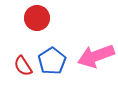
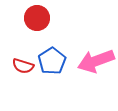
pink arrow: moved 5 px down
red semicircle: rotated 40 degrees counterclockwise
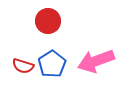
red circle: moved 11 px right, 3 px down
blue pentagon: moved 3 px down
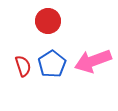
pink arrow: moved 3 px left
red semicircle: rotated 125 degrees counterclockwise
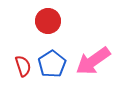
pink arrow: rotated 15 degrees counterclockwise
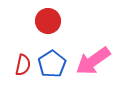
red semicircle: moved 1 px up; rotated 30 degrees clockwise
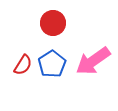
red circle: moved 5 px right, 2 px down
red semicircle: rotated 20 degrees clockwise
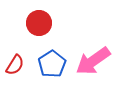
red circle: moved 14 px left
red semicircle: moved 8 px left
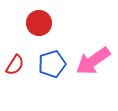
blue pentagon: rotated 16 degrees clockwise
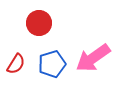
pink arrow: moved 3 px up
red semicircle: moved 1 px right, 1 px up
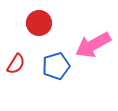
pink arrow: moved 13 px up; rotated 6 degrees clockwise
blue pentagon: moved 4 px right, 2 px down
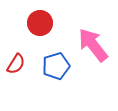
red circle: moved 1 px right
pink arrow: rotated 81 degrees clockwise
